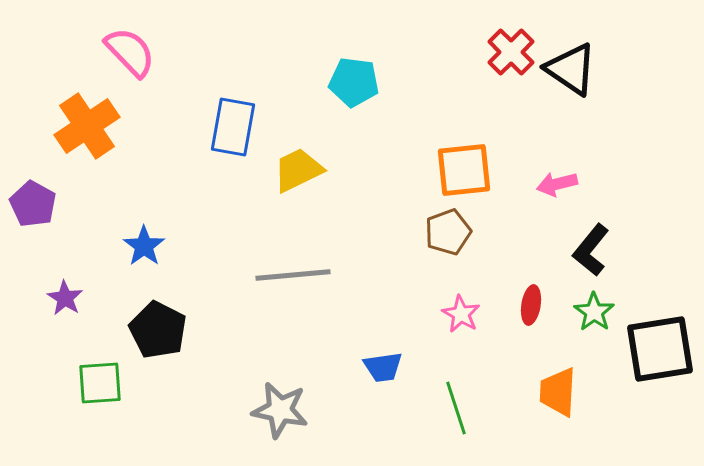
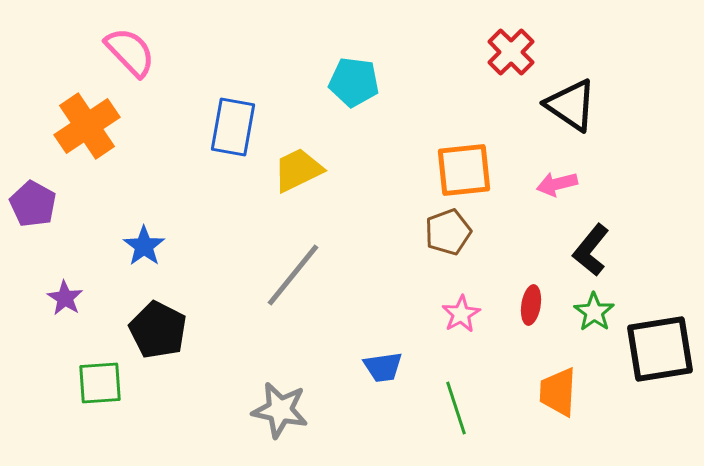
black triangle: moved 36 px down
gray line: rotated 46 degrees counterclockwise
pink star: rotated 12 degrees clockwise
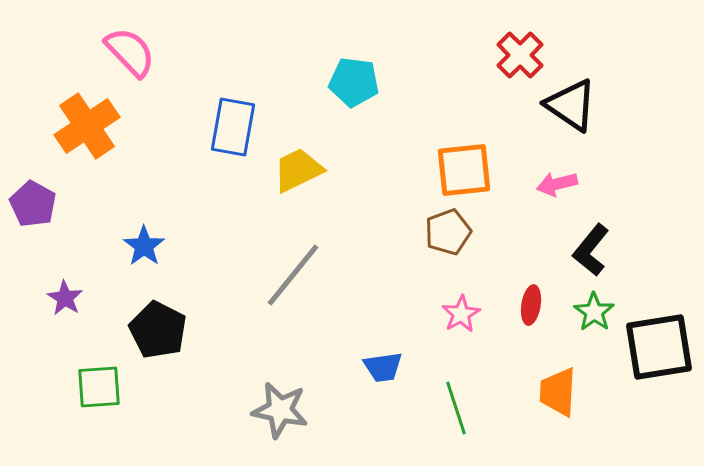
red cross: moved 9 px right, 3 px down
black square: moved 1 px left, 2 px up
green square: moved 1 px left, 4 px down
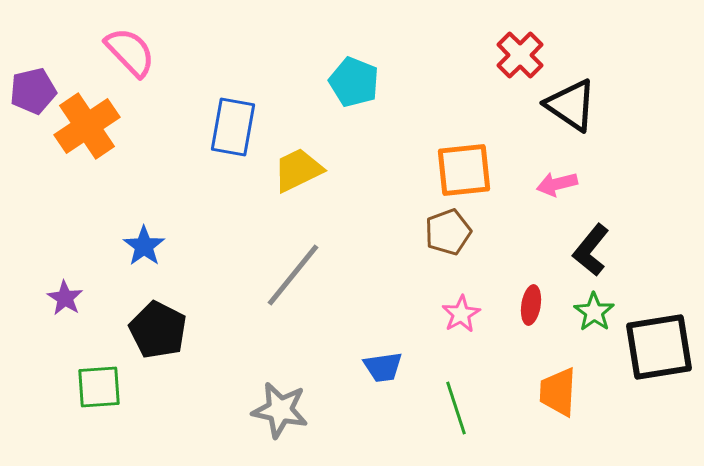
cyan pentagon: rotated 15 degrees clockwise
purple pentagon: moved 113 px up; rotated 30 degrees clockwise
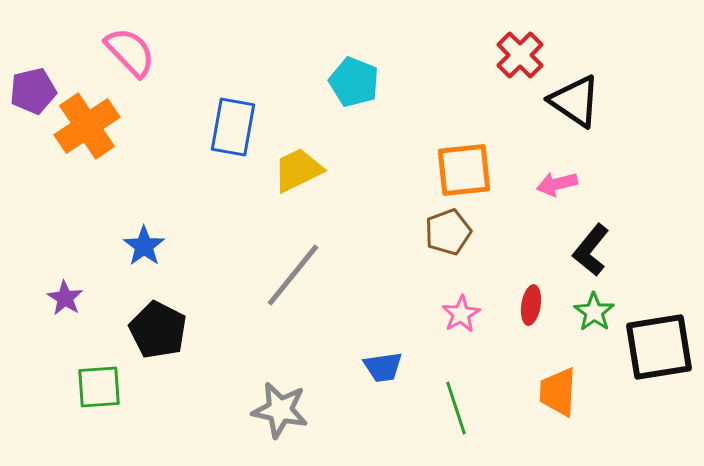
black triangle: moved 4 px right, 4 px up
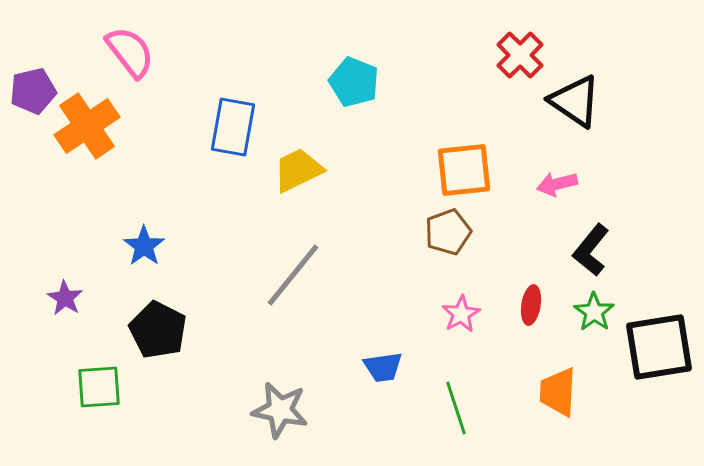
pink semicircle: rotated 6 degrees clockwise
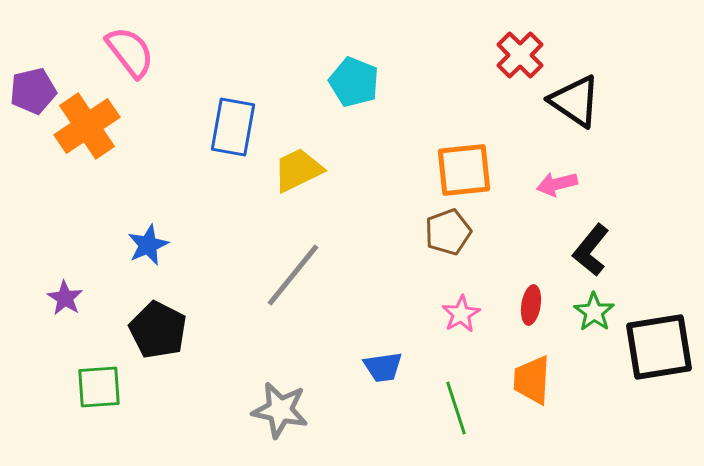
blue star: moved 4 px right, 1 px up; rotated 12 degrees clockwise
orange trapezoid: moved 26 px left, 12 px up
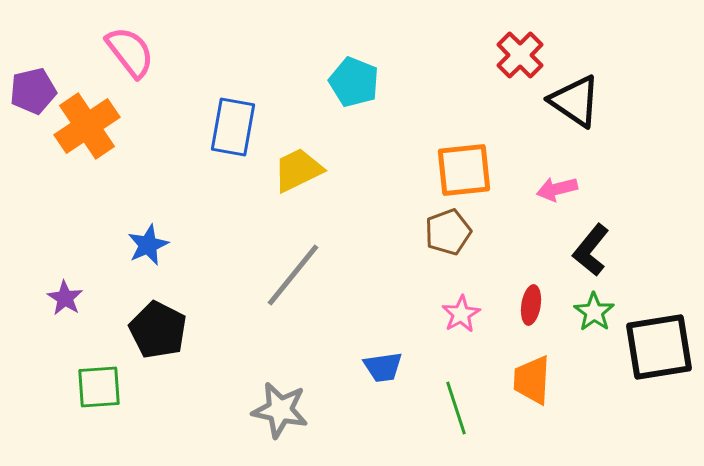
pink arrow: moved 5 px down
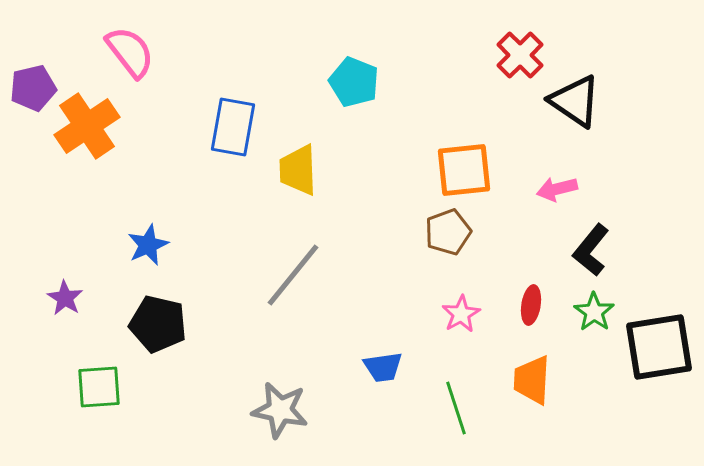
purple pentagon: moved 3 px up
yellow trapezoid: rotated 66 degrees counterclockwise
black pentagon: moved 6 px up; rotated 14 degrees counterclockwise
